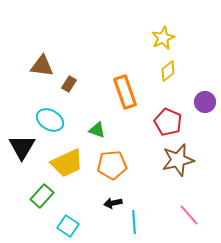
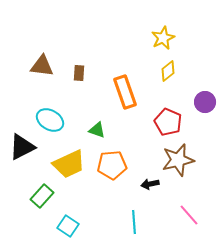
brown rectangle: moved 10 px right, 11 px up; rotated 28 degrees counterclockwise
black triangle: rotated 32 degrees clockwise
yellow trapezoid: moved 2 px right, 1 px down
black arrow: moved 37 px right, 19 px up
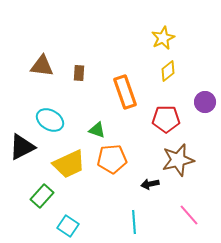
red pentagon: moved 2 px left, 3 px up; rotated 24 degrees counterclockwise
orange pentagon: moved 6 px up
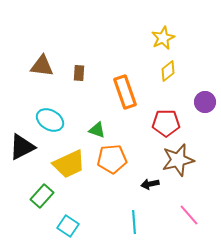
red pentagon: moved 4 px down
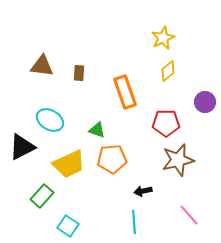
black arrow: moved 7 px left, 7 px down
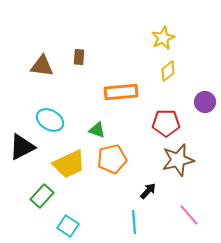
brown rectangle: moved 16 px up
orange rectangle: moved 4 px left; rotated 76 degrees counterclockwise
orange pentagon: rotated 8 degrees counterclockwise
black arrow: moved 5 px right; rotated 144 degrees clockwise
